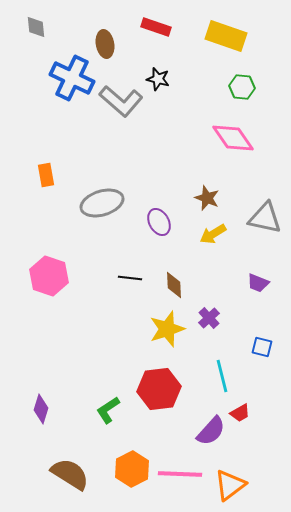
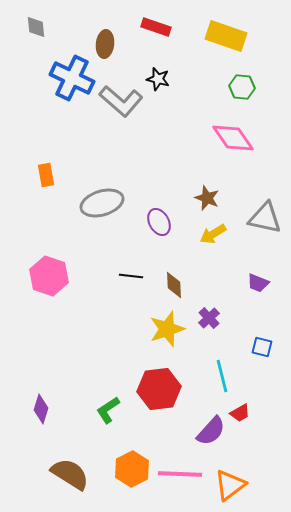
brown ellipse: rotated 16 degrees clockwise
black line: moved 1 px right, 2 px up
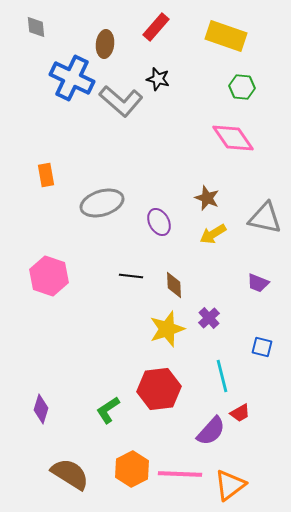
red rectangle: rotated 68 degrees counterclockwise
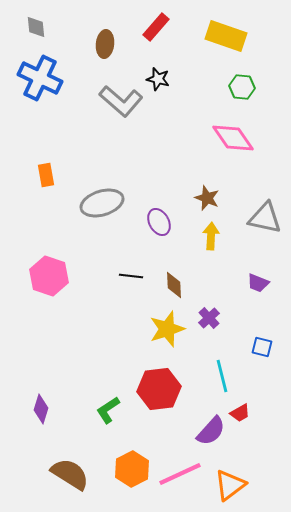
blue cross: moved 32 px left
yellow arrow: moved 2 px left, 2 px down; rotated 124 degrees clockwise
pink line: rotated 27 degrees counterclockwise
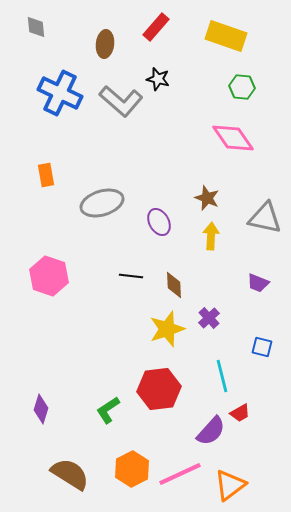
blue cross: moved 20 px right, 15 px down
